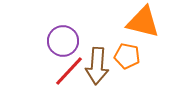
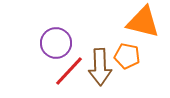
purple circle: moved 7 px left, 2 px down
brown arrow: moved 3 px right, 1 px down; rotated 6 degrees counterclockwise
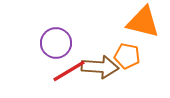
brown arrow: rotated 84 degrees counterclockwise
red line: rotated 16 degrees clockwise
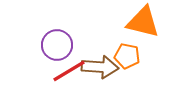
purple circle: moved 1 px right, 2 px down
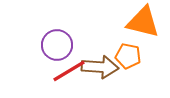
orange pentagon: moved 1 px right
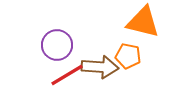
red line: moved 2 px left, 4 px down
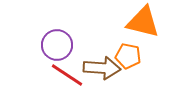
brown arrow: moved 2 px right, 1 px down
red line: rotated 64 degrees clockwise
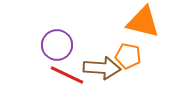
red line: rotated 8 degrees counterclockwise
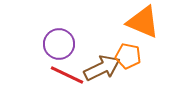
orange triangle: rotated 9 degrees clockwise
purple circle: moved 2 px right, 1 px up
brown arrow: rotated 30 degrees counterclockwise
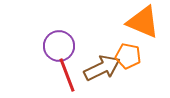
purple circle: moved 2 px down
red line: rotated 44 degrees clockwise
